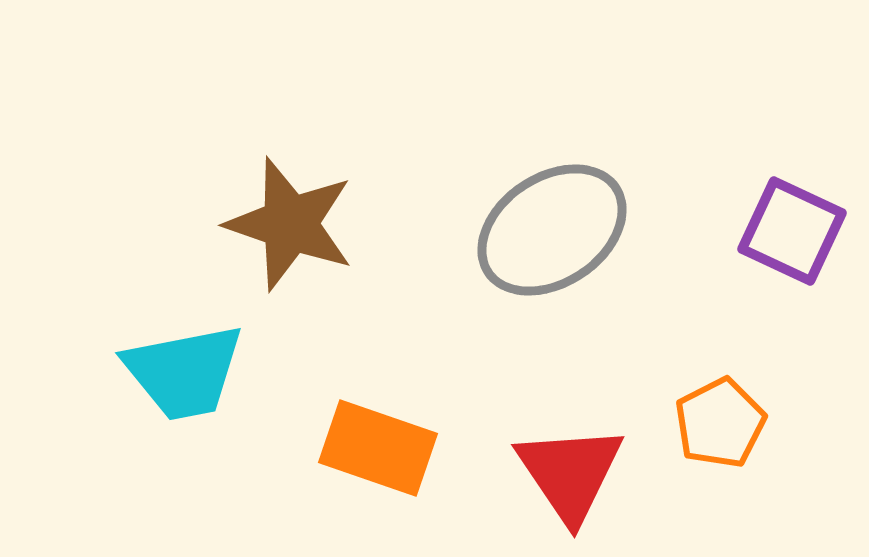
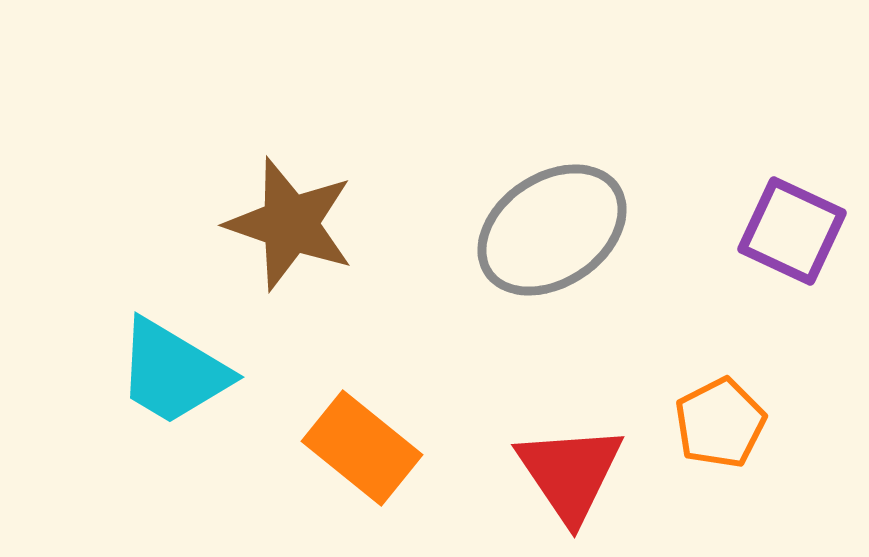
cyan trapezoid: moved 11 px left; rotated 42 degrees clockwise
orange rectangle: moved 16 px left; rotated 20 degrees clockwise
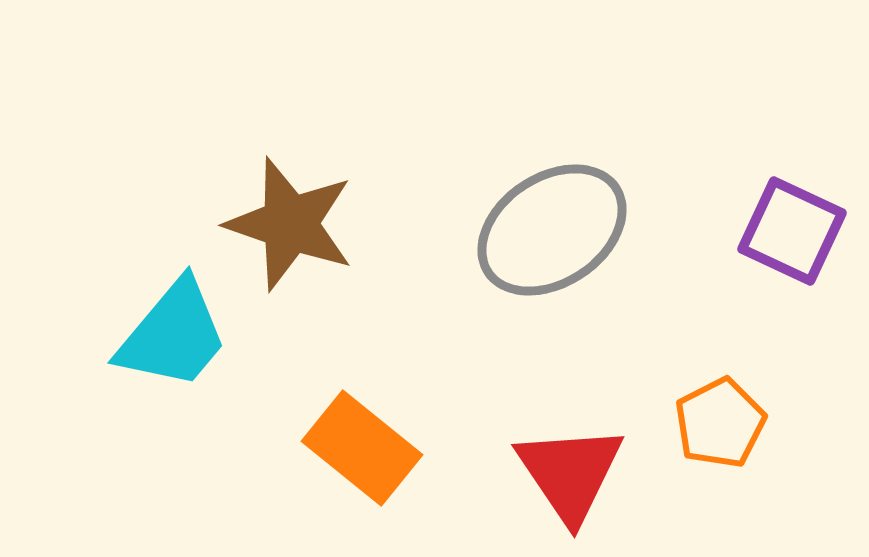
cyan trapezoid: moved 37 px up; rotated 81 degrees counterclockwise
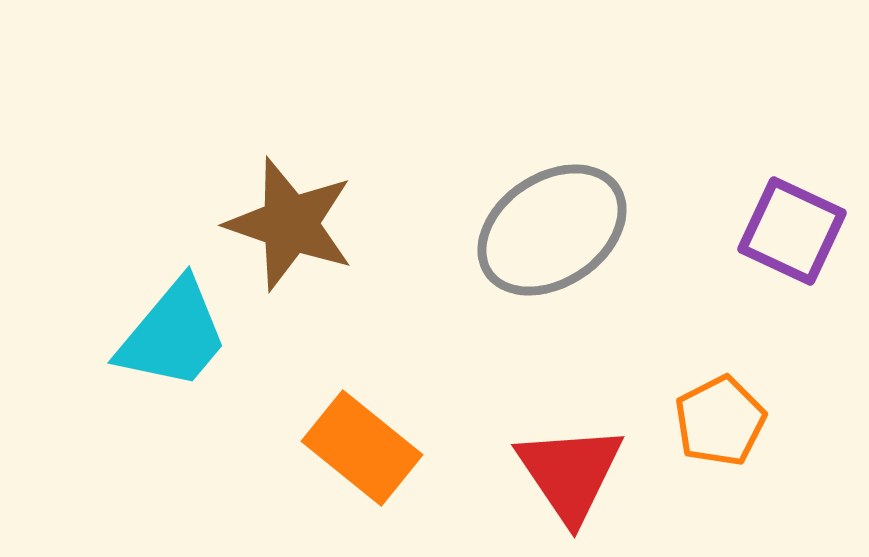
orange pentagon: moved 2 px up
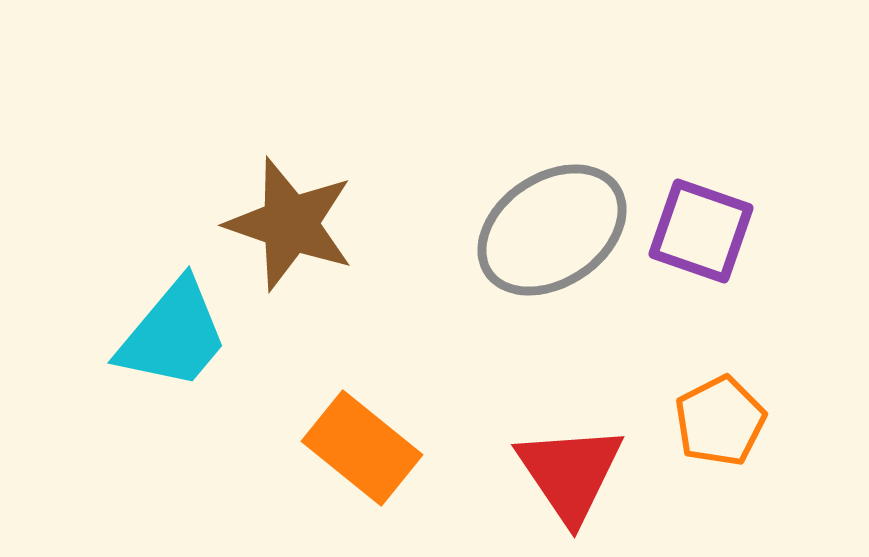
purple square: moved 91 px left; rotated 6 degrees counterclockwise
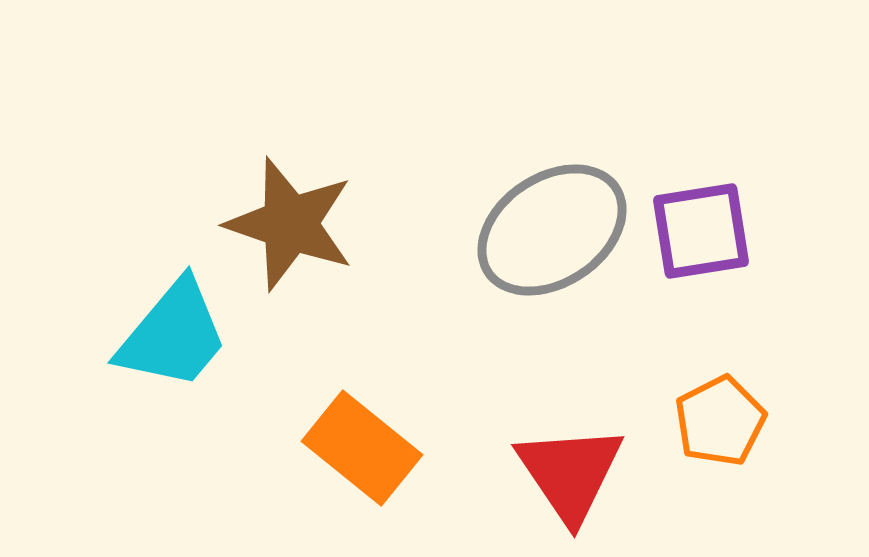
purple square: rotated 28 degrees counterclockwise
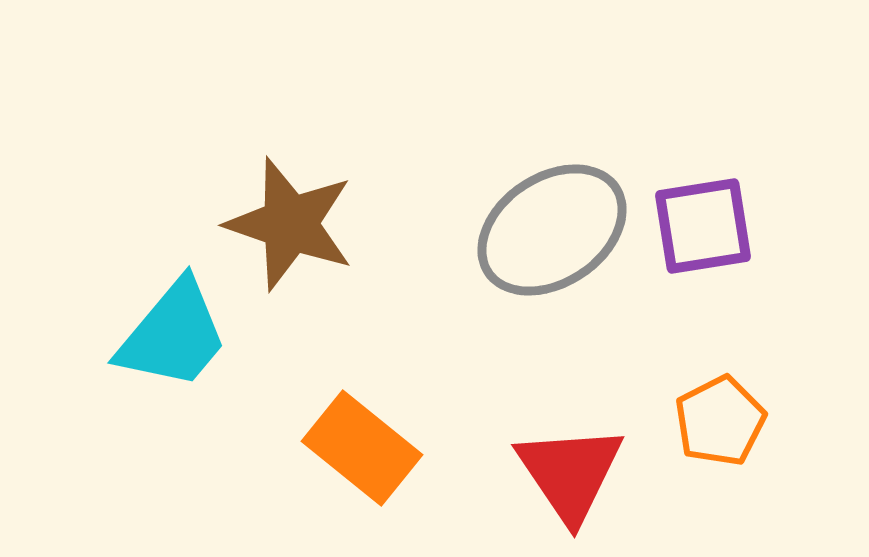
purple square: moved 2 px right, 5 px up
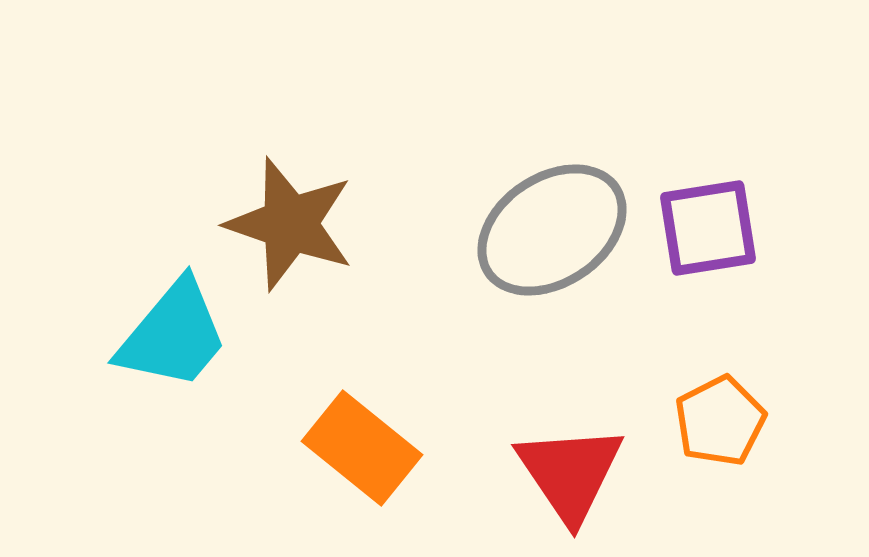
purple square: moved 5 px right, 2 px down
